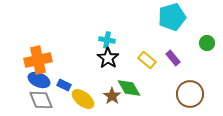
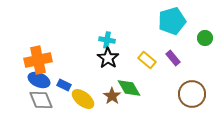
cyan pentagon: moved 4 px down
green circle: moved 2 px left, 5 px up
brown circle: moved 2 px right
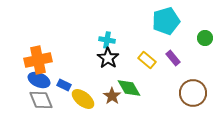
cyan pentagon: moved 6 px left
brown circle: moved 1 px right, 1 px up
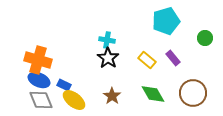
orange cross: rotated 28 degrees clockwise
green diamond: moved 24 px right, 6 px down
yellow ellipse: moved 9 px left, 1 px down
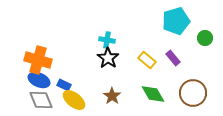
cyan pentagon: moved 10 px right
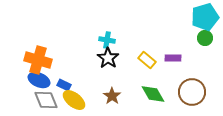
cyan pentagon: moved 29 px right, 4 px up
purple rectangle: rotated 49 degrees counterclockwise
brown circle: moved 1 px left, 1 px up
gray diamond: moved 5 px right
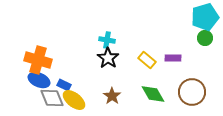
gray diamond: moved 6 px right, 2 px up
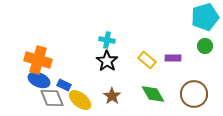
green circle: moved 8 px down
black star: moved 1 px left, 3 px down
brown circle: moved 2 px right, 2 px down
yellow ellipse: moved 6 px right
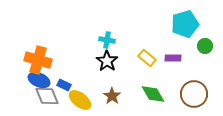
cyan pentagon: moved 20 px left, 7 px down
yellow rectangle: moved 2 px up
gray diamond: moved 5 px left, 2 px up
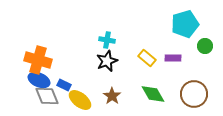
black star: rotated 15 degrees clockwise
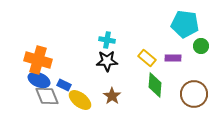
cyan pentagon: rotated 24 degrees clockwise
green circle: moved 4 px left
black star: rotated 20 degrees clockwise
green diamond: moved 2 px right, 9 px up; rotated 35 degrees clockwise
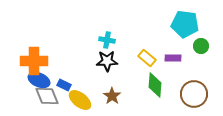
orange cross: moved 4 px left, 1 px down; rotated 16 degrees counterclockwise
